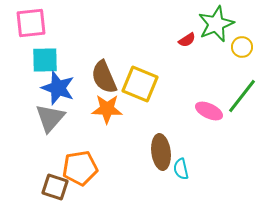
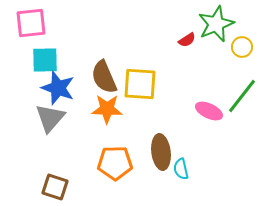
yellow square: rotated 18 degrees counterclockwise
orange pentagon: moved 35 px right, 5 px up; rotated 8 degrees clockwise
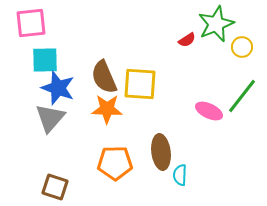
cyan semicircle: moved 1 px left, 6 px down; rotated 15 degrees clockwise
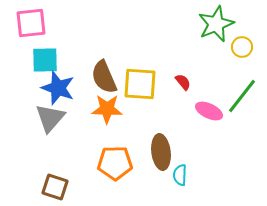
red semicircle: moved 4 px left, 42 px down; rotated 96 degrees counterclockwise
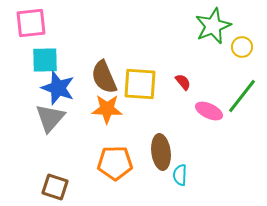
green star: moved 3 px left, 2 px down
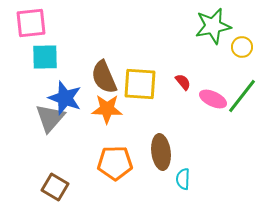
green star: rotated 12 degrees clockwise
cyan square: moved 3 px up
blue star: moved 7 px right, 10 px down
pink ellipse: moved 4 px right, 12 px up
cyan semicircle: moved 3 px right, 4 px down
brown square: rotated 12 degrees clockwise
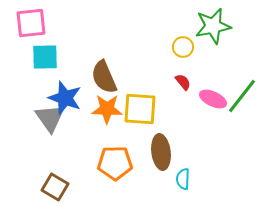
yellow circle: moved 59 px left
yellow square: moved 25 px down
gray triangle: rotated 16 degrees counterclockwise
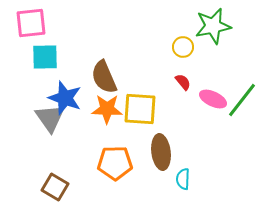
green line: moved 4 px down
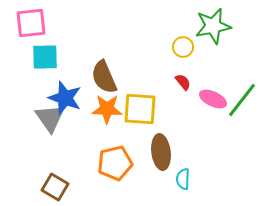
orange pentagon: rotated 12 degrees counterclockwise
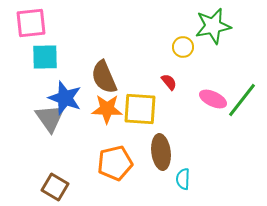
red semicircle: moved 14 px left
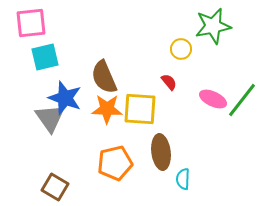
yellow circle: moved 2 px left, 2 px down
cyan square: rotated 12 degrees counterclockwise
